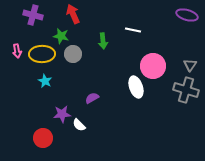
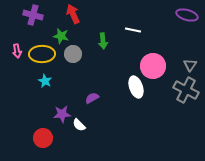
gray cross: rotated 10 degrees clockwise
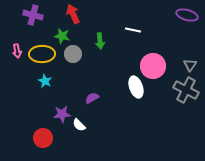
green star: moved 1 px right
green arrow: moved 3 px left
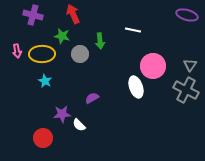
gray circle: moved 7 px right
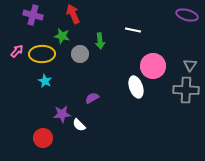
pink arrow: rotated 128 degrees counterclockwise
gray cross: rotated 25 degrees counterclockwise
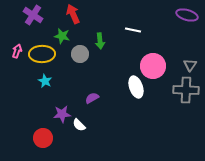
purple cross: rotated 18 degrees clockwise
pink arrow: rotated 24 degrees counterclockwise
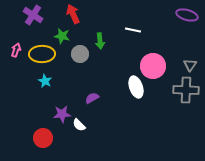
pink arrow: moved 1 px left, 1 px up
